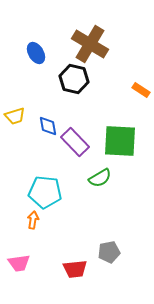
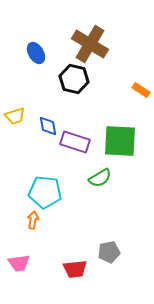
purple rectangle: rotated 28 degrees counterclockwise
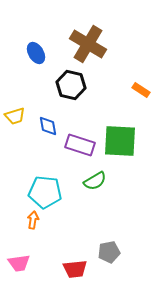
brown cross: moved 2 px left
black hexagon: moved 3 px left, 6 px down
purple rectangle: moved 5 px right, 3 px down
green semicircle: moved 5 px left, 3 px down
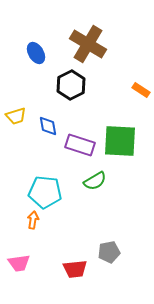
black hexagon: rotated 20 degrees clockwise
yellow trapezoid: moved 1 px right
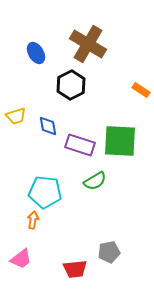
pink trapezoid: moved 2 px right, 4 px up; rotated 30 degrees counterclockwise
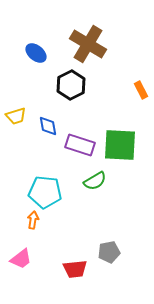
blue ellipse: rotated 20 degrees counterclockwise
orange rectangle: rotated 30 degrees clockwise
green square: moved 4 px down
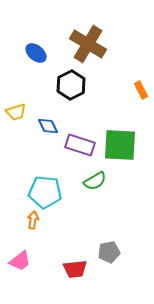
yellow trapezoid: moved 4 px up
blue diamond: rotated 15 degrees counterclockwise
pink trapezoid: moved 1 px left, 2 px down
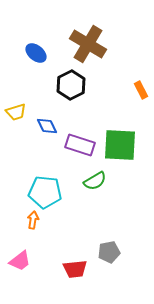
blue diamond: moved 1 px left
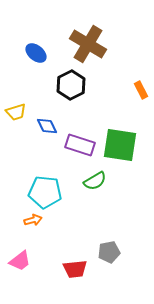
green square: rotated 6 degrees clockwise
orange arrow: rotated 66 degrees clockwise
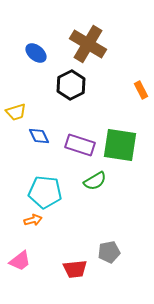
blue diamond: moved 8 px left, 10 px down
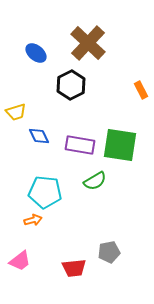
brown cross: moved 1 px up; rotated 12 degrees clockwise
purple rectangle: rotated 8 degrees counterclockwise
red trapezoid: moved 1 px left, 1 px up
